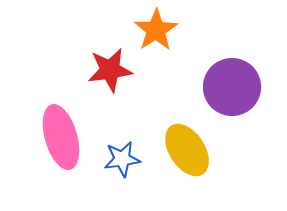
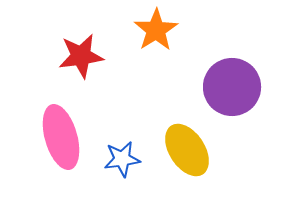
red star: moved 29 px left, 14 px up
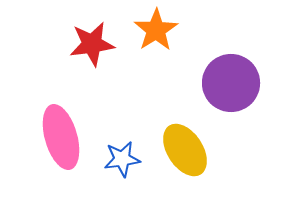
red star: moved 11 px right, 12 px up
purple circle: moved 1 px left, 4 px up
yellow ellipse: moved 2 px left
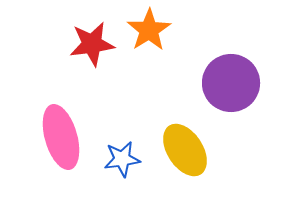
orange star: moved 7 px left
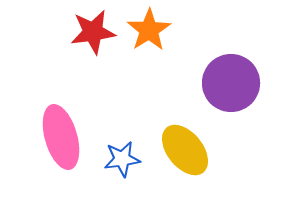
red star: moved 1 px right, 12 px up
yellow ellipse: rotated 6 degrees counterclockwise
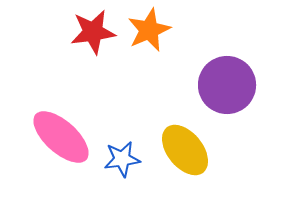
orange star: rotated 9 degrees clockwise
purple circle: moved 4 px left, 2 px down
pink ellipse: rotated 32 degrees counterclockwise
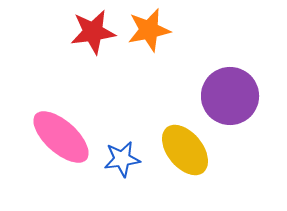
orange star: rotated 12 degrees clockwise
purple circle: moved 3 px right, 11 px down
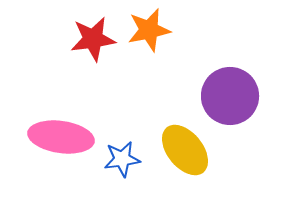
red star: moved 7 px down
pink ellipse: rotated 34 degrees counterclockwise
